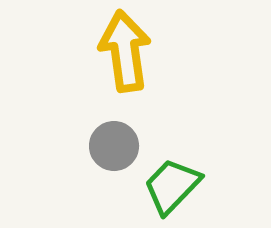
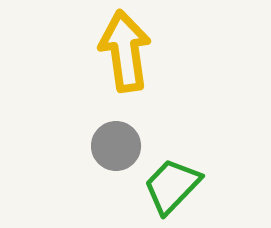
gray circle: moved 2 px right
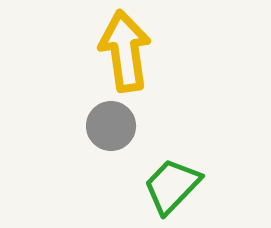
gray circle: moved 5 px left, 20 px up
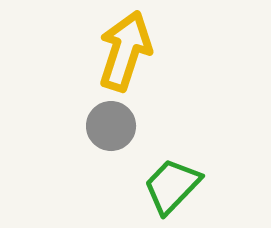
yellow arrow: rotated 26 degrees clockwise
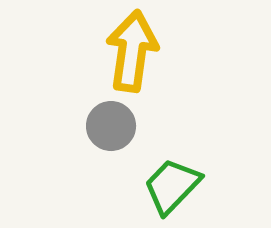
yellow arrow: moved 7 px right; rotated 10 degrees counterclockwise
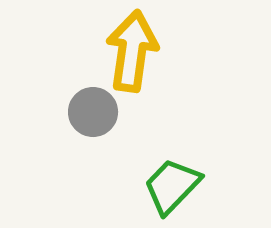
gray circle: moved 18 px left, 14 px up
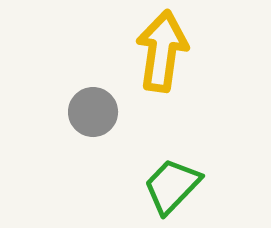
yellow arrow: moved 30 px right
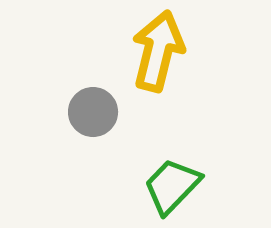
yellow arrow: moved 4 px left; rotated 6 degrees clockwise
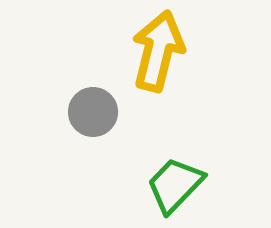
green trapezoid: moved 3 px right, 1 px up
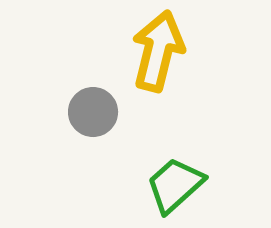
green trapezoid: rotated 4 degrees clockwise
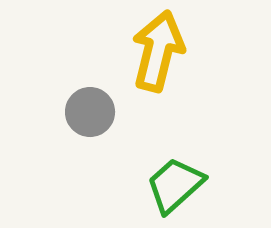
gray circle: moved 3 px left
